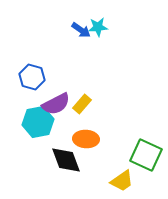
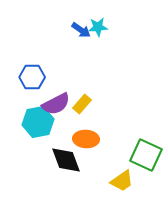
blue hexagon: rotated 15 degrees counterclockwise
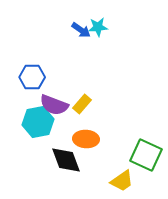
purple semicircle: moved 2 px left, 1 px down; rotated 48 degrees clockwise
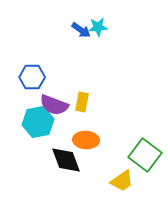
yellow rectangle: moved 2 px up; rotated 30 degrees counterclockwise
orange ellipse: moved 1 px down
green square: moved 1 px left; rotated 12 degrees clockwise
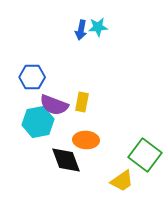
blue arrow: rotated 66 degrees clockwise
